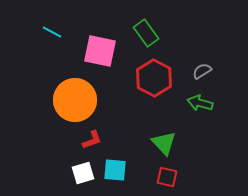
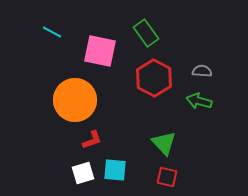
gray semicircle: rotated 36 degrees clockwise
green arrow: moved 1 px left, 2 px up
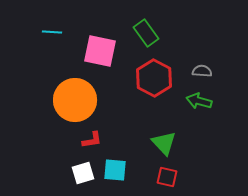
cyan line: rotated 24 degrees counterclockwise
red L-shape: rotated 10 degrees clockwise
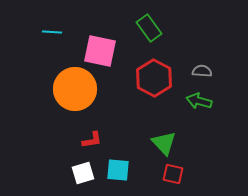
green rectangle: moved 3 px right, 5 px up
orange circle: moved 11 px up
cyan square: moved 3 px right
red square: moved 6 px right, 3 px up
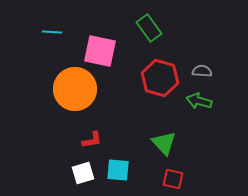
red hexagon: moved 6 px right; rotated 12 degrees counterclockwise
red square: moved 5 px down
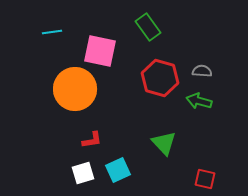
green rectangle: moved 1 px left, 1 px up
cyan line: rotated 12 degrees counterclockwise
cyan square: rotated 30 degrees counterclockwise
red square: moved 32 px right
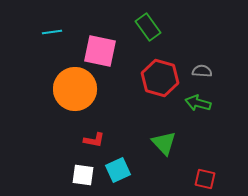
green arrow: moved 1 px left, 2 px down
red L-shape: moved 2 px right; rotated 20 degrees clockwise
white square: moved 2 px down; rotated 25 degrees clockwise
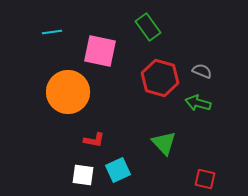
gray semicircle: rotated 18 degrees clockwise
orange circle: moved 7 px left, 3 px down
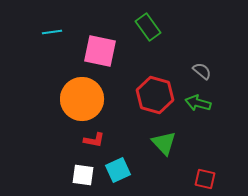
gray semicircle: rotated 18 degrees clockwise
red hexagon: moved 5 px left, 17 px down
orange circle: moved 14 px right, 7 px down
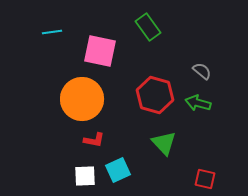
white square: moved 2 px right, 1 px down; rotated 10 degrees counterclockwise
